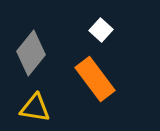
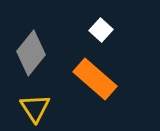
orange rectangle: rotated 12 degrees counterclockwise
yellow triangle: rotated 48 degrees clockwise
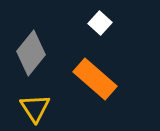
white square: moved 1 px left, 7 px up
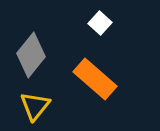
gray diamond: moved 2 px down
yellow triangle: moved 2 px up; rotated 12 degrees clockwise
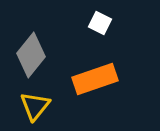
white square: rotated 15 degrees counterclockwise
orange rectangle: rotated 60 degrees counterclockwise
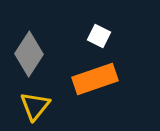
white square: moved 1 px left, 13 px down
gray diamond: moved 2 px left, 1 px up; rotated 6 degrees counterclockwise
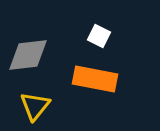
gray diamond: moved 1 px left, 1 px down; rotated 51 degrees clockwise
orange rectangle: rotated 30 degrees clockwise
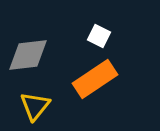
orange rectangle: rotated 45 degrees counterclockwise
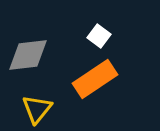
white square: rotated 10 degrees clockwise
yellow triangle: moved 2 px right, 3 px down
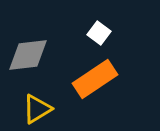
white square: moved 3 px up
yellow triangle: rotated 20 degrees clockwise
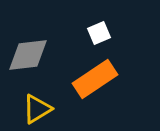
white square: rotated 30 degrees clockwise
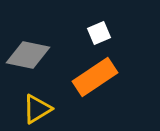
gray diamond: rotated 18 degrees clockwise
orange rectangle: moved 2 px up
